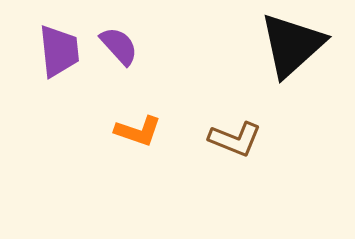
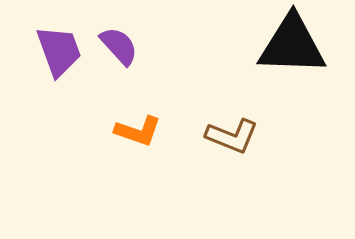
black triangle: rotated 44 degrees clockwise
purple trapezoid: rotated 14 degrees counterclockwise
brown L-shape: moved 3 px left, 3 px up
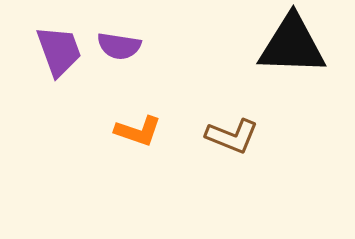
purple semicircle: rotated 141 degrees clockwise
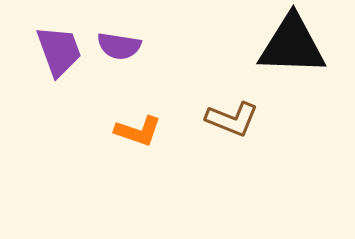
brown L-shape: moved 17 px up
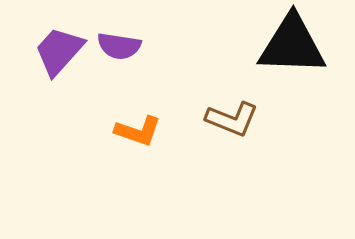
purple trapezoid: rotated 118 degrees counterclockwise
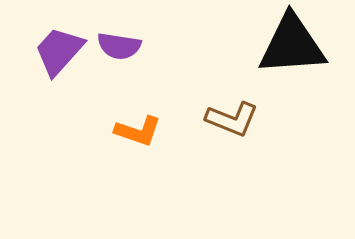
black triangle: rotated 6 degrees counterclockwise
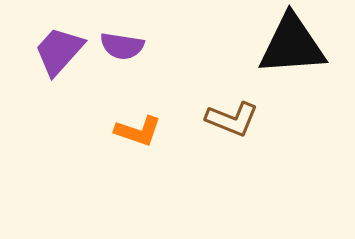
purple semicircle: moved 3 px right
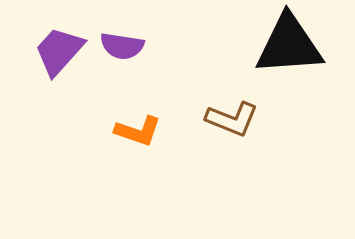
black triangle: moved 3 px left
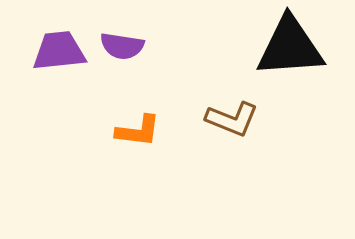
black triangle: moved 1 px right, 2 px down
purple trapezoid: rotated 42 degrees clockwise
orange L-shape: rotated 12 degrees counterclockwise
